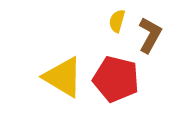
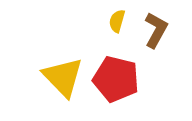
brown L-shape: moved 6 px right, 5 px up
yellow triangle: rotated 15 degrees clockwise
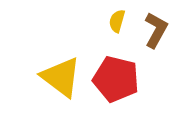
yellow triangle: moved 2 px left; rotated 9 degrees counterclockwise
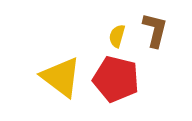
yellow semicircle: moved 15 px down
brown L-shape: moved 1 px left; rotated 15 degrees counterclockwise
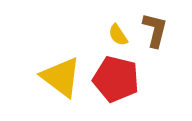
yellow semicircle: moved 1 px right, 1 px up; rotated 50 degrees counterclockwise
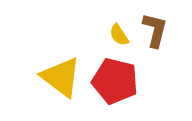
yellow semicircle: moved 1 px right
red pentagon: moved 1 px left, 2 px down
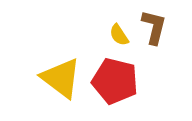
brown L-shape: moved 1 px left, 3 px up
yellow triangle: moved 1 px down
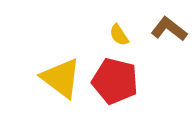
brown L-shape: moved 15 px right, 2 px down; rotated 66 degrees counterclockwise
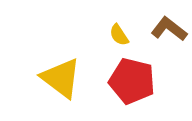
red pentagon: moved 17 px right
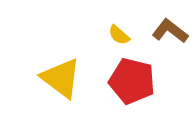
brown L-shape: moved 1 px right, 2 px down
yellow semicircle: rotated 15 degrees counterclockwise
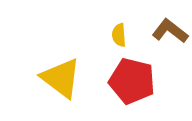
yellow semicircle: rotated 45 degrees clockwise
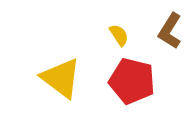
brown L-shape: rotated 96 degrees counterclockwise
yellow semicircle: rotated 150 degrees clockwise
